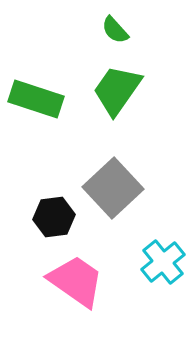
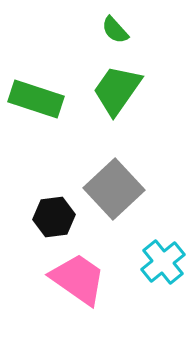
gray square: moved 1 px right, 1 px down
pink trapezoid: moved 2 px right, 2 px up
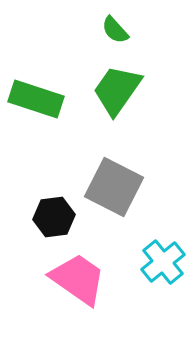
gray square: moved 2 px up; rotated 20 degrees counterclockwise
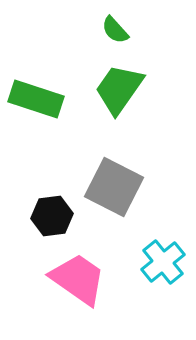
green trapezoid: moved 2 px right, 1 px up
black hexagon: moved 2 px left, 1 px up
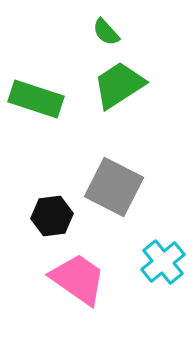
green semicircle: moved 9 px left, 2 px down
green trapezoid: moved 4 px up; rotated 22 degrees clockwise
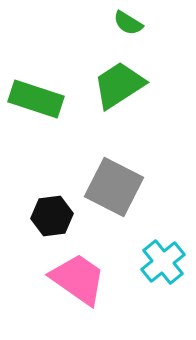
green semicircle: moved 22 px right, 9 px up; rotated 16 degrees counterclockwise
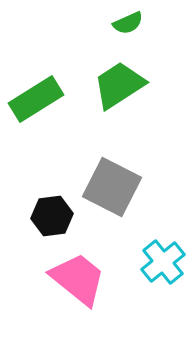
green semicircle: rotated 56 degrees counterclockwise
green rectangle: rotated 50 degrees counterclockwise
gray square: moved 2 px left
pink trapezoid: rotated 4 degrees clockwise
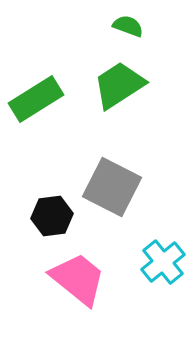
green semicircle: moved 3 px down; rotated 136 degrees counterclockwise
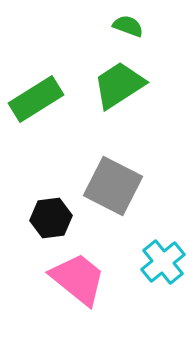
gray square: moved 1 px right, 1 px up
black hexagon: moved 1 px left, 2 px down
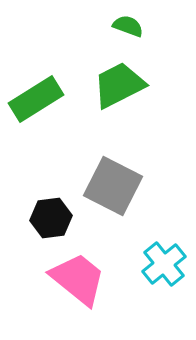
green trapezoid: rotated 6 degrees clockwise
cyan cross: moved 1 px right, 2 px down
